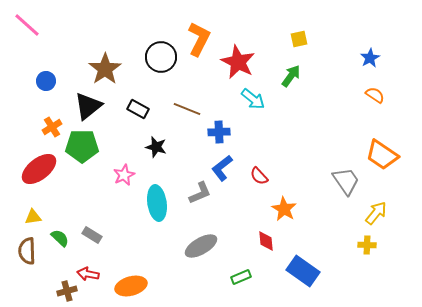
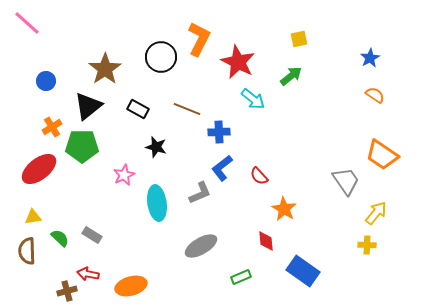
pink line: moved 2 px up
green arrow: rotated 15 degrees clockwise
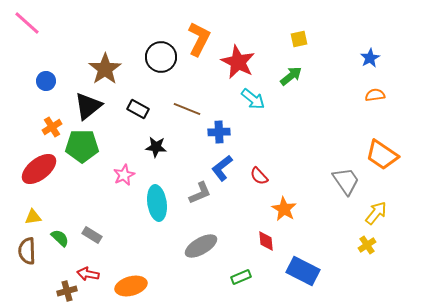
orange semicircle: rotated 42 degrees counterclockwise
black star: rotated 10 degrees counterclockwise
yellow cross: rotated 36 degrees counterclockwise
blue rectangle: rotated 8 degrees counterclockwise
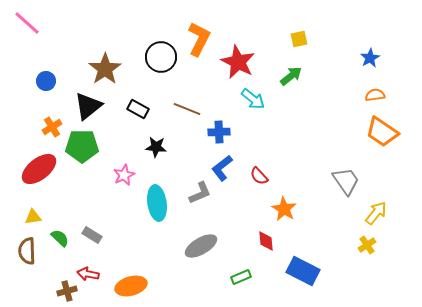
orange trapezoid: moved 23 px up
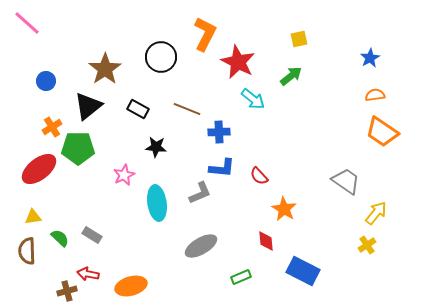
orange L-shape: moved 6 px right, 5 px up
green pentagon: moved 4 px left, 2 px down
blue L-shape: rotated 136 degrees counterclockwise
gray trapezoid: rotated 20 degrees counterclockwise
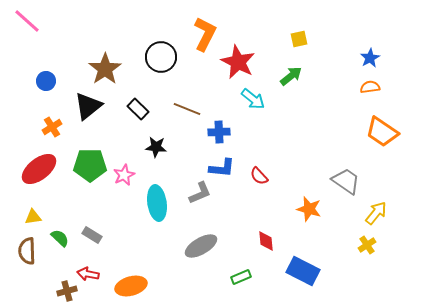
pink line: moved 2 px up
orange semicircle: moved 5 px left, 8 px up
black rectangle: rotated 15 degrees clockwise
green pentagon: moved 12 px right, 17 px down
orange star: moved 25 px right; rotated 15 degrees counterclockwise
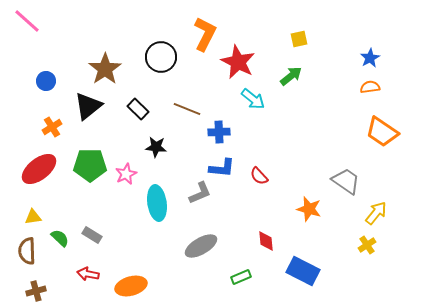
pink star: moved 2 px right, 1 px up
brown cross: moved 31 px left
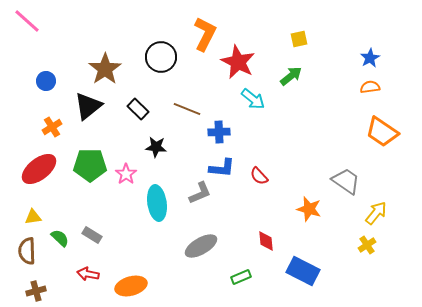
pink star: rotated 10 degrees counterclockwise
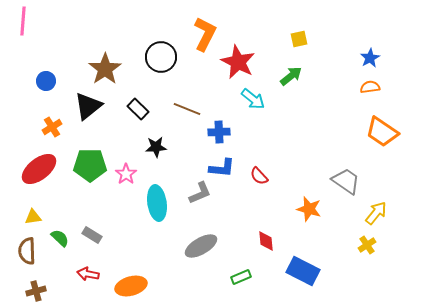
pink line: moved 4 px left; rotated 52 degrees clockwise
black star: rotated 10 degrees counterclockwise
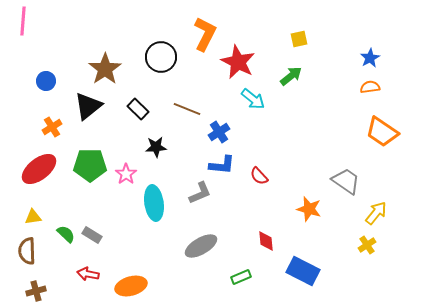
blue cross: rotated 30 degrees counterclockwise
blue L-shape: moved 3 px up
cyan ellipse: moved 3 px left
green semicircle: moved 6 px right, 4 px up
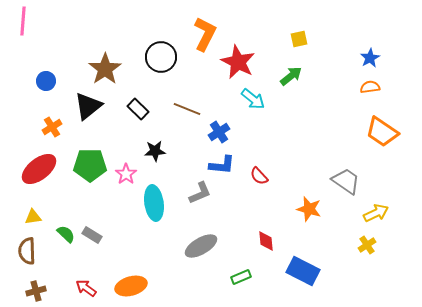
black star: moved 1 px left, 4 px down
yellow arrow: rotated 25 degrees clockwise
red arrow: moved 2 px left, 14 px down; rotated 25 degrees clockwise
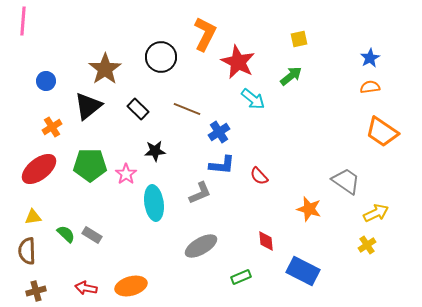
red arrow: rotated 25 degrees counterclockwise
